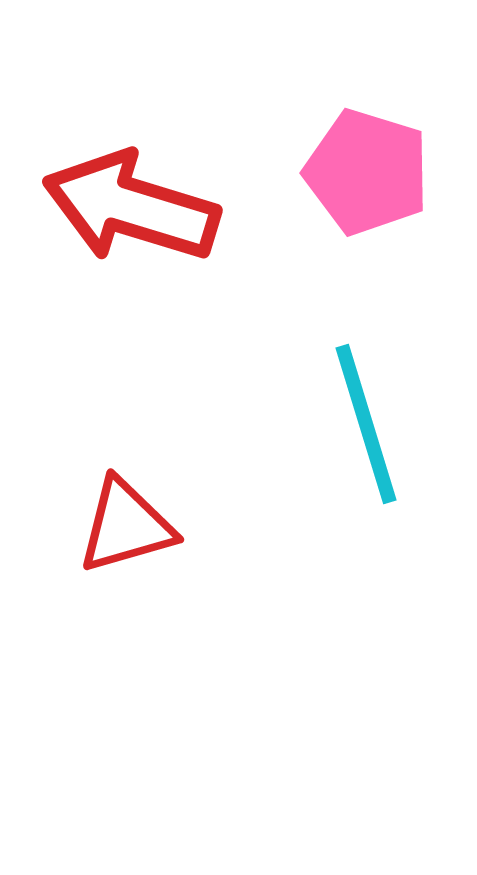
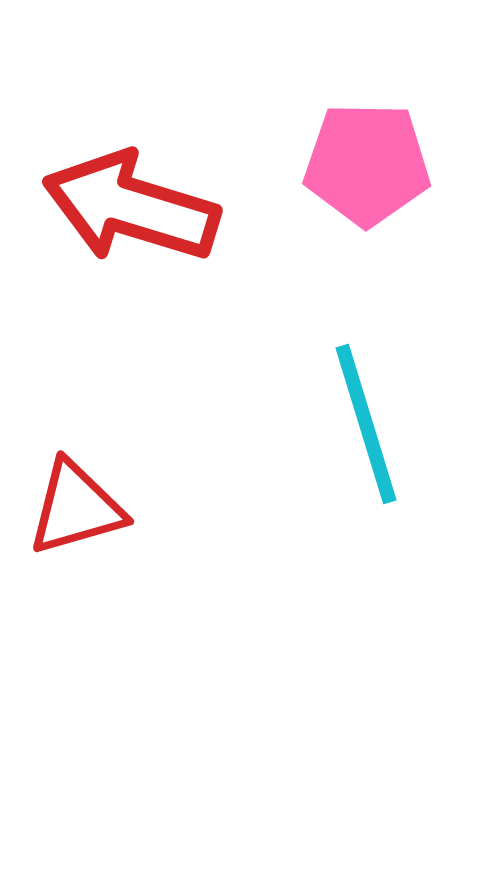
pink pentagon: moved 8 px up; rotated 16 degrees counterclockwise
red triangle: moved 50 px left, 18 px up
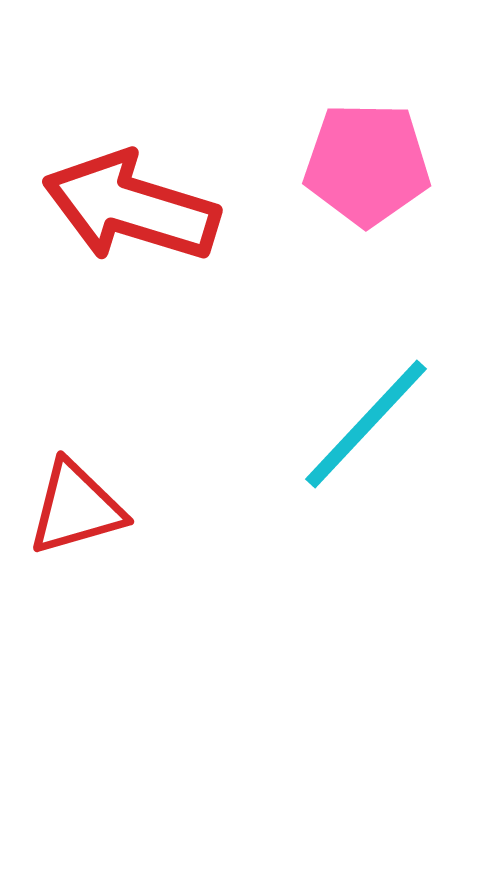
cyan line: rotated 60 degrees clockwise
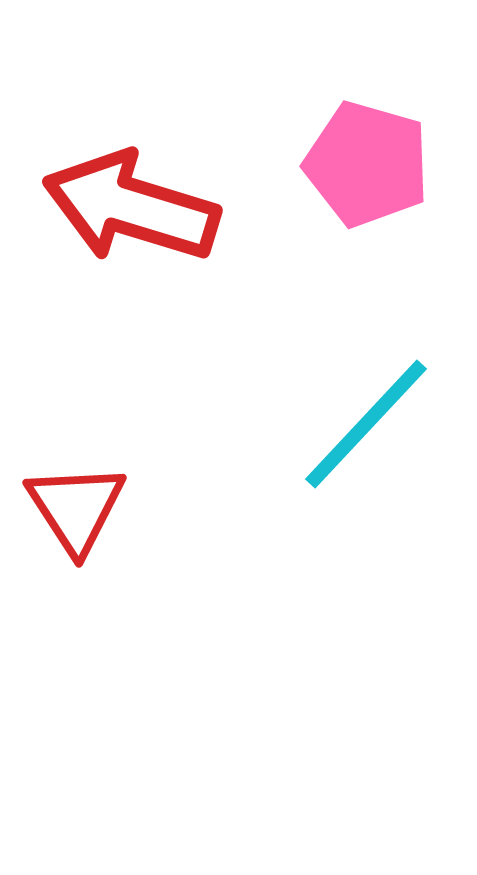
pink pentagon: rotated 15 degrees clockwise
red triangle: rotated 47 degrees counterclockwise
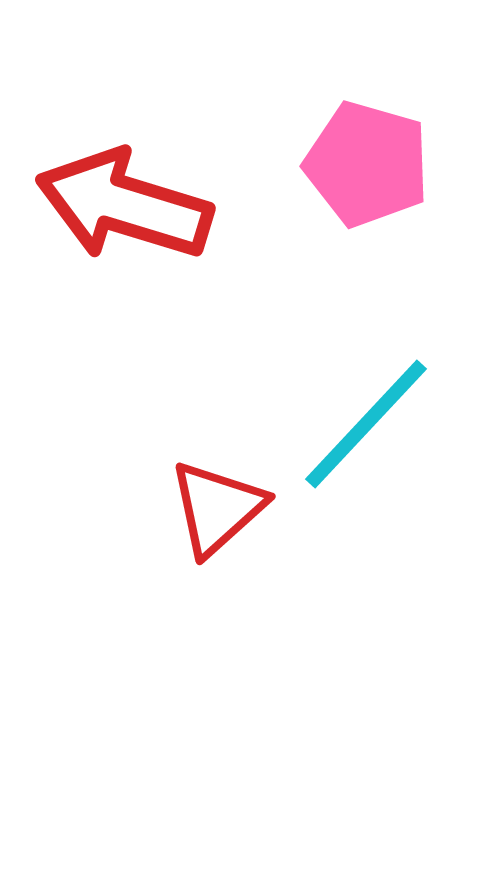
red arrow: moved 7 px left, 2 px up
red triangle: moved 141 px right; rotated 21 degrees clockwise
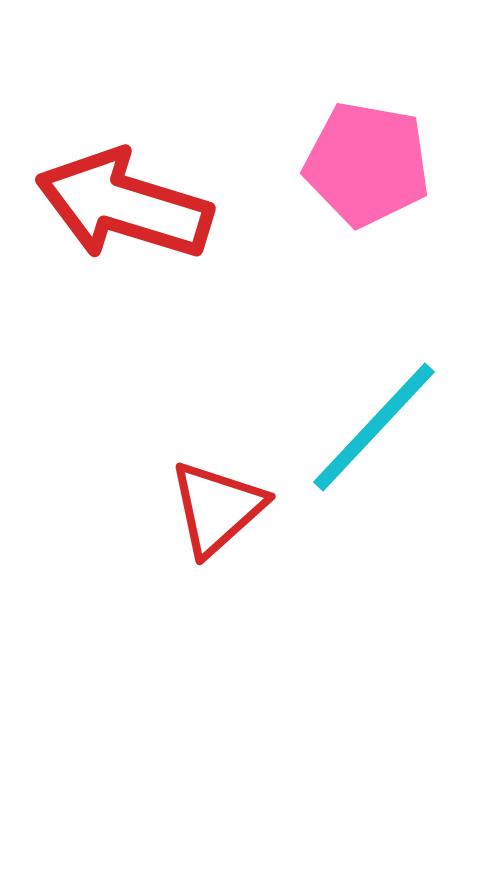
pink pentagon: rotated 6 degrees counterclockwise
cyan line: moved 8 px right, 3 px down
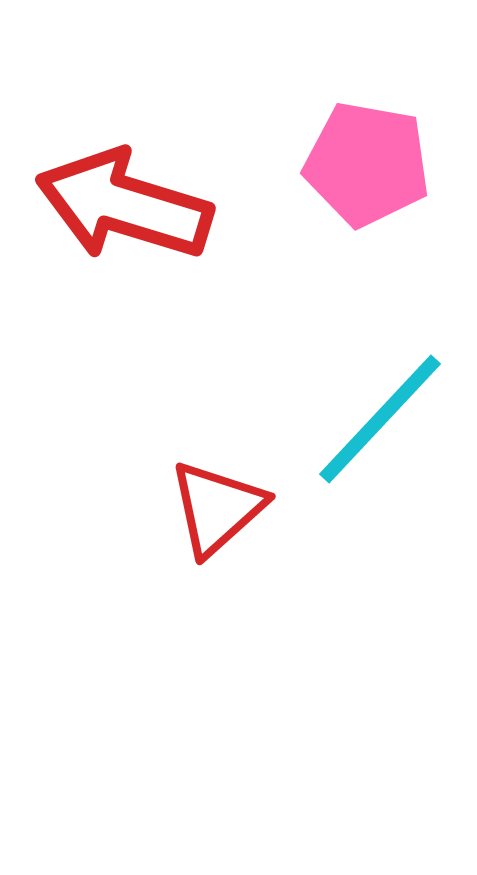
cyan line: moved 6 px right, 8 px up
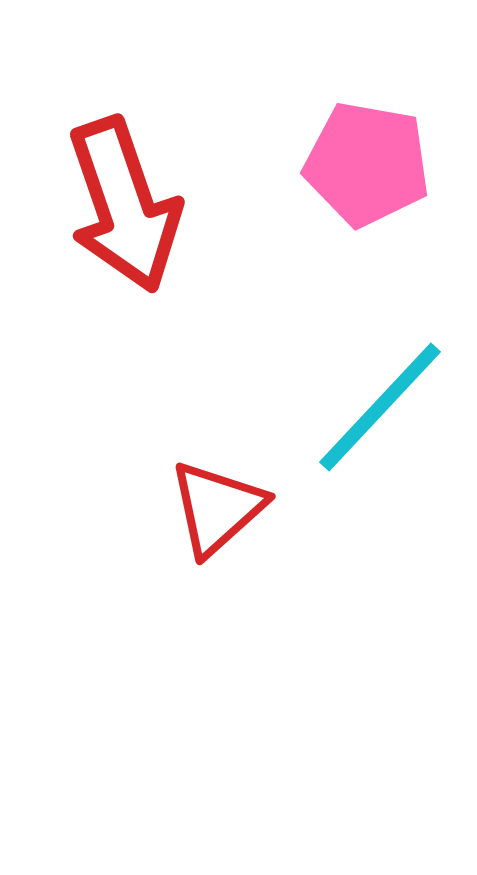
red arrow: rotated 126 degrees counterclockwise
cyan line: moved 12 px up
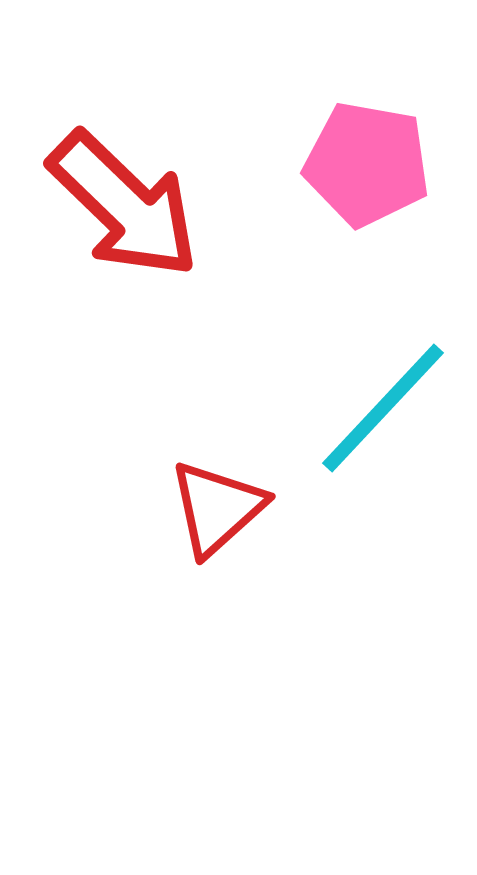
red arrow: rotated 27 degrees counterclockwise
cyan line: moved 3 px right, 1 px down
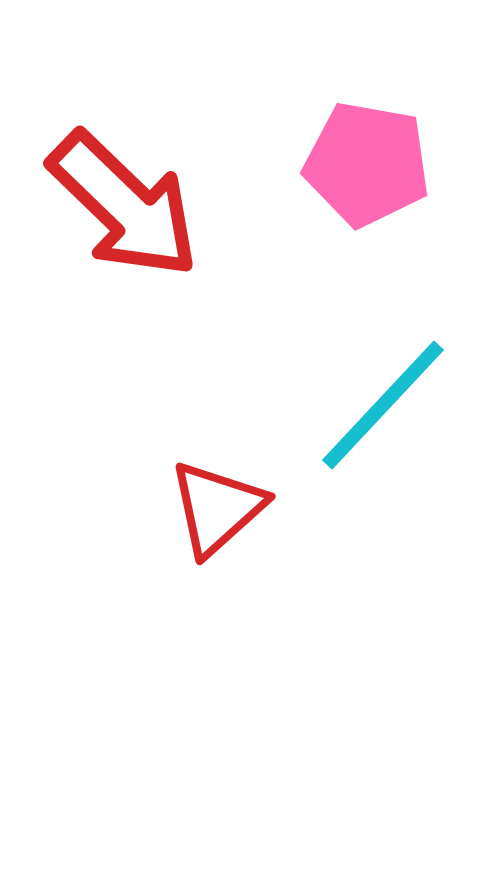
cyan line: moved 3 px up
